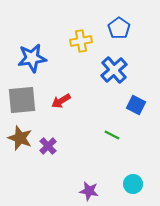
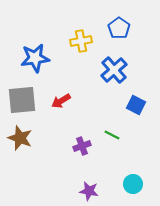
blue star: moved 3 px right
purple cross: moved 34 px right; rotated 24 degrees clockwise
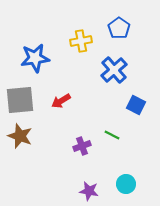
gray square: moved 2 px left
brown star: moved 2 px up
cyan circle: moved 7 px left
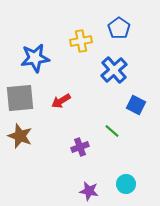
gray square: moved 2 px up
green line: moved 4 px up; rotated 14 degrees clockwise
purple cross: moved 2 px left, 1 px down
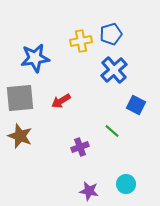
blue pentagon: moved 8 px left, 6 px down; rotated 20 degrees clockwise
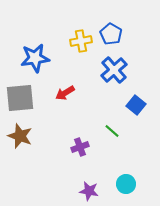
blue pentagon: rotated 25 degrees counterclockwise
red arrow: moved 4 px right, 8 px up
blue square: rotated 12 degrees clockwise
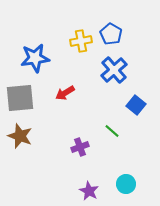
purple star: rotated 18 degrees clockwise
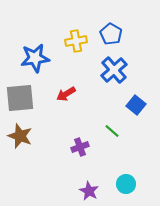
yellow cross: moved 5 px left
red arrow: moved 1 px right, 1 px down
